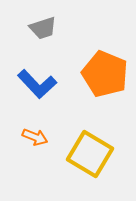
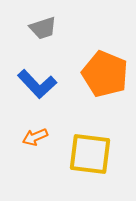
orange arrow: rotated 135 degrees clockwise
yellow square: rotated 24 degrees counterclockwise
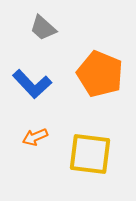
gray trapezoid: rotated 60 degrees clockwise
orange pentagon: moved 5 px left
blue L-shape: moved 5 px left
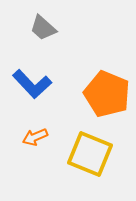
orange pentagon: moved 7 px right, 20 px down
yellow square: rotated 15 degrees clockwise
